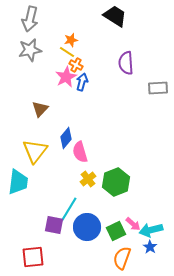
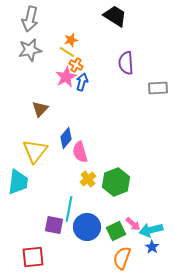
cyan line: rotated 20 degrees counterclockwise
blue star: moved 2 px right
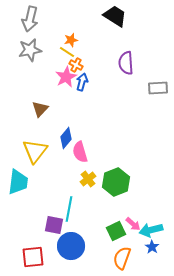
blue circle: moved 16 px left, 19 px down
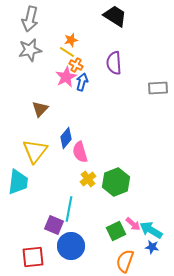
purple semicircle: moved 12 px left
purple square: rotated 12 degrees clockwise
cyan arrow: rotated 45 degrees clockwise
blue star: rotated 24 degrees counterclockwise
orange semicircle: moved 3 px right, 3 px down
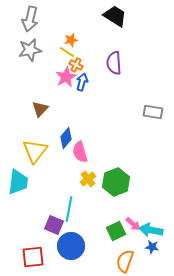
gray rectangle: moved 5 px left, 24 px down; rotated 12 degrees clockwise
cyan arrow: rotated 20 degrees counterclockwise
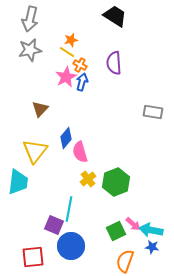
orange cross: moved 4 px right
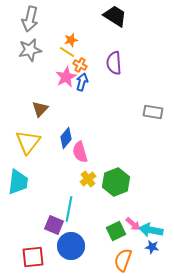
yellow triangle: moved 7 px left, 9 px up
orange semicircle: moved 2 px left, 1 px up
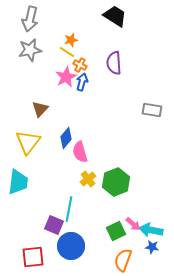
gray rectangle: moved 1 px left, 2 px up
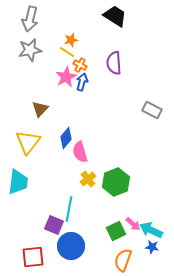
gray rectangle: rotated 18 degrees clockwise
cyan arrow: rotated 15 degrees clockwise
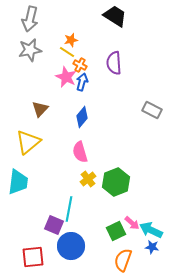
pink star: rotated 20 degrees counterclockwise
blue diamond: moved 16 px right, 21 px up
yellow triangle: rotated 12 degrees clockwise
pink arrow: moved 1 px left, 1 px up
